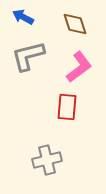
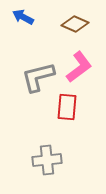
brown diamond: rotated 48 degrees counterclockwise
gray L-shape: moved 10 px right, 21 px down
gray cross: rotated 8 degrees clockwise
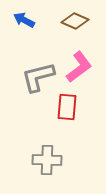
blue arrow: moved 1 px right, 3 px down
brown diamond: moved 3 px up
gray cross: rotated 8 degrees clockwise
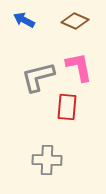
pink L-shape: rotated 64 degrees counterclockwise
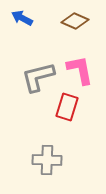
blue arrow: moved 2 px left, 2 px up
pink L-shape: moved 1 px right, 3 px down
red rectangle: rotated 12 degrees clockwise
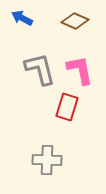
gray L-shape: moved 2 px right, 8 px up; rotated 90 degrees clockwise
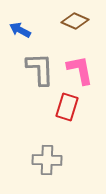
blue arrow: moved 2 px left, 12 px down
gray L-shape: rotated 12 degrees clockwise
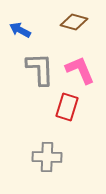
brown diamond: moved 1 px left, 1 px down; rotated 8 degrees counterclockwise
pink L-shape: rotated 12 degrees counterclockwise
gray cross: moved 3 px up
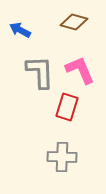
gray L-shape: moved 3 px down
gray cross: moved 15 px right
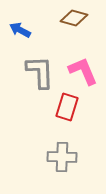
brown diamond: moved 4 px up
pink L-shape: moved 3 px right, 1 px down
